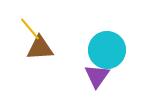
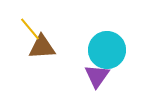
brown triangle: moved 2 px right, 1 px up
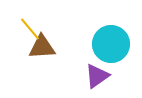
cyan circle: moved 4 px right, 6 px up
purple triangle: rotated 20 degrees clockwise
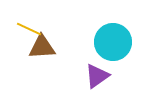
yellow line: moved 1 px left; rotated 25 degrees counterclockwise
cyan circle: moved 2 px right, 2 px up
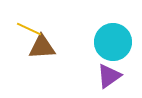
purple triangle: moved 12 px right
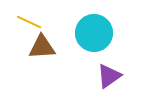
yellow line: moved 7 px up
cyan circle: moved 19 px left, 9 px up
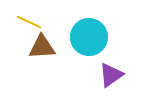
cyan circle: moved 5 px left, 4 px down
purple triangle: moved 2 px right, 1 px up
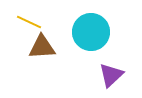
cyan circle: moved 2 px right, 5 px up
purple triangle: rotated 8 degrees counterclockwise
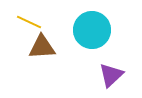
cyan circle: moved 1 px right, 2 px up
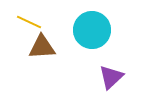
purple triangle: moved 2 px down
